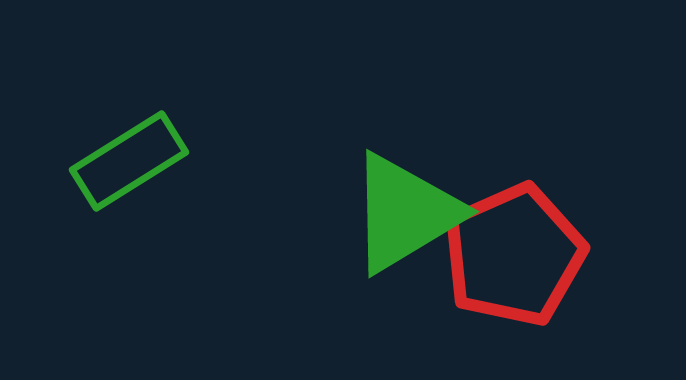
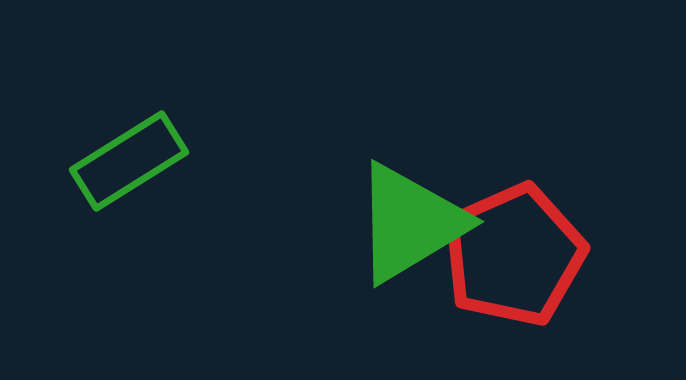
green triangle: moved 5 px right, 10 px down
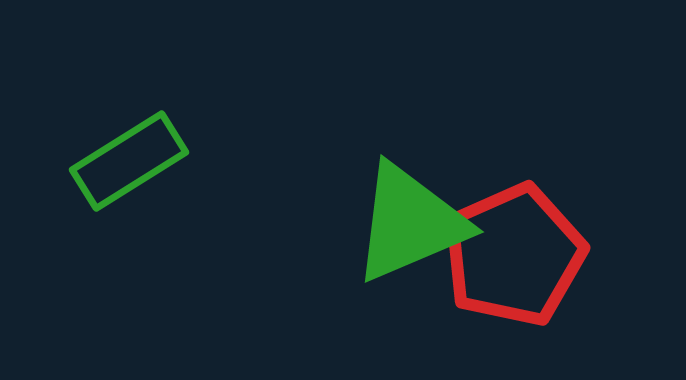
green triangle: rotated 8 degrees clockwise
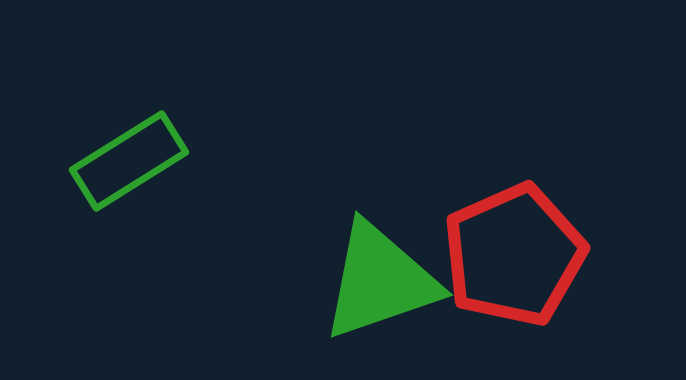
green triangle: moved 30 px left, 58 px down; rotated 4 degrees clockwise
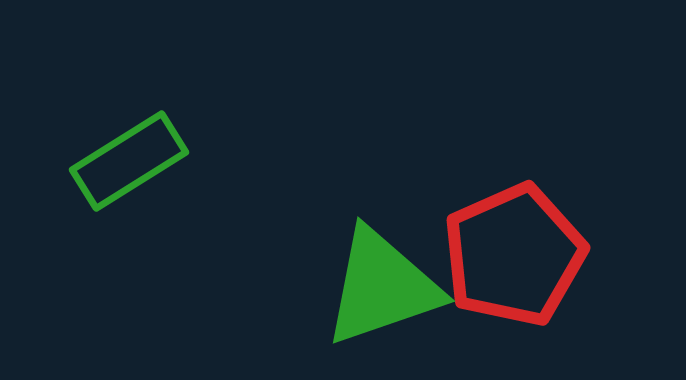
green triangle: moved 2 px right, 6 px down
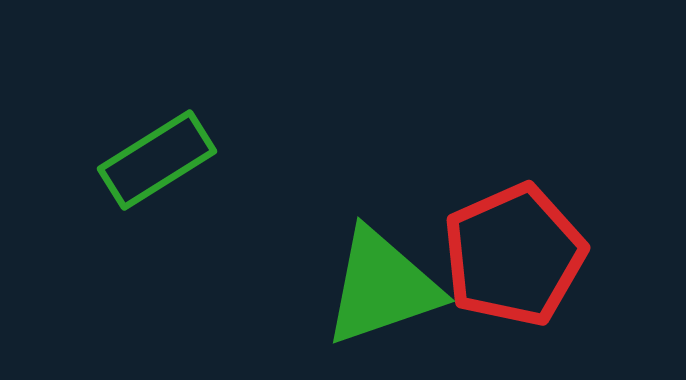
green rectangle: moved 28 px right, 1 px up
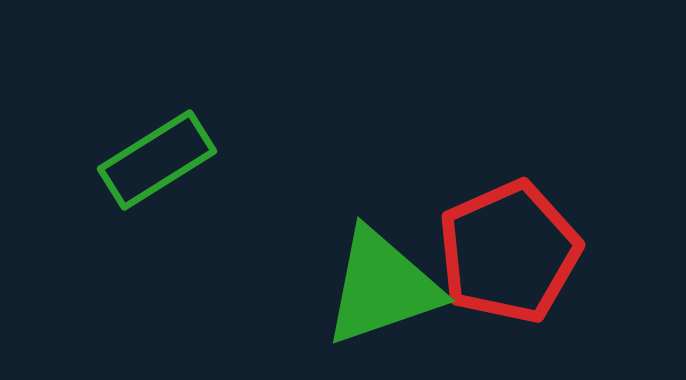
red pentagon: moved 5 px left, 3 px up
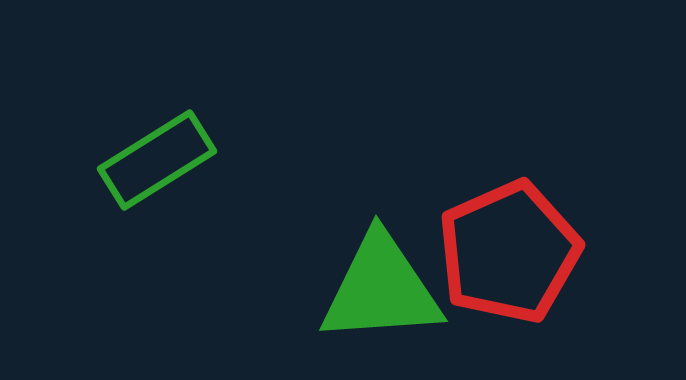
green triangle: moved 1 px left, 2 px down; rotated 15 degrees clockwise
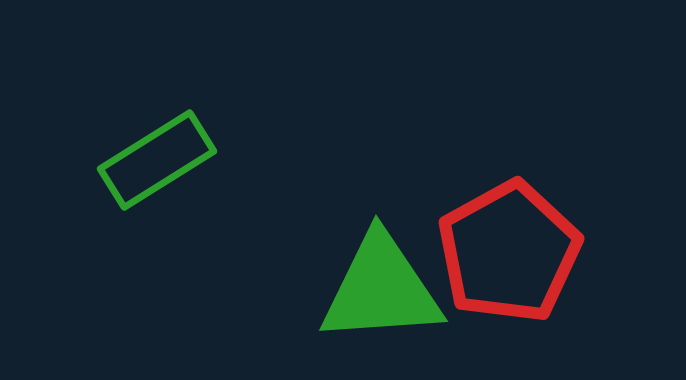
red pentagon: rotated 5 degrees counterclockwise
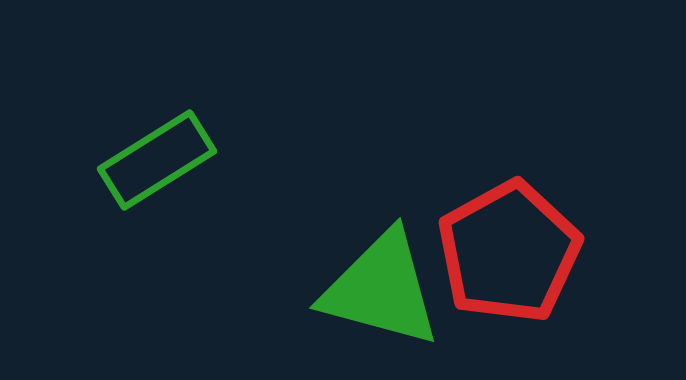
green triangle: rotated 19 degrees clockwise
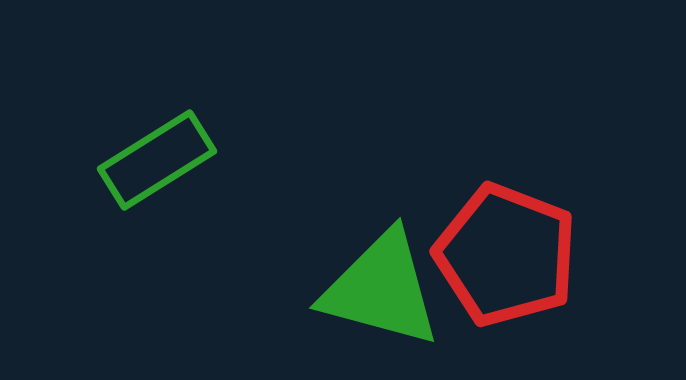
red pentagon: moved 3 px left, 3 px down; rotated 22 degrees counterclockwise
